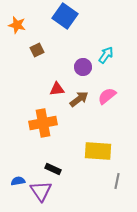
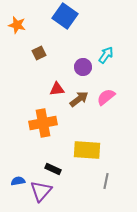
brown square: moved 2 px right, 3 px down
pink semicircle: moved 1 px left, 1 px down
yellow rectangle: moved 11 px left, 1 px up
gray line: moved 11 px left
purple triangle: rotated 15 degrees clockwise
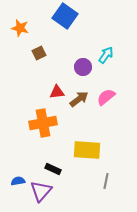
orange star: moved 3 px right, 3 px down
red triangle: moved 3 px down
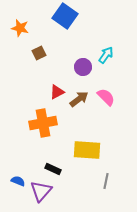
red triangle: rotated 21 degrees counterclockwise
pink semicircle: rotated 84 degrees clockwise
blue semicircle: rotated 32 degrees clockwise
